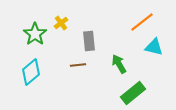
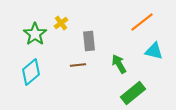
cyan triangle: moved 4 px down
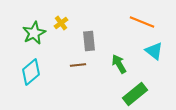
orange line: rotated 60 degrees clockwise
green star: moved 1 px left, 1 px up; rotated 10 degrees clockwise
cyan triangle: rotated 24 degrees clockwise
green rectangle: moved 2 px right, 1 px down
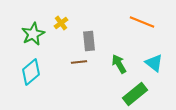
green star: moved 1 px left, 1 px down
cyan triangle: moved 12 px down
brown line: moved 1 px right, 3 px up
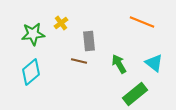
green star: rotated 20 degrees clockwise
brown line: moved 1 px up; rotated 21 degrees clockwise
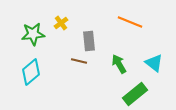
orange line: moved 12 px left
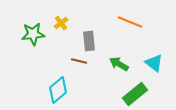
green arrow: rotated 30 degrees counterclockwise
cyan diamond: moved 27 px right, 18 px down
